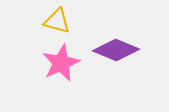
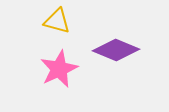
pink star: moved 2 px left, 6 px down
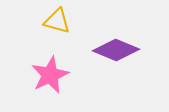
pink star: moved 9 px left, 6 px down
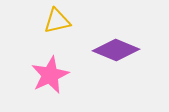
yellow triangle: rotated 28 degrees counterclockwise
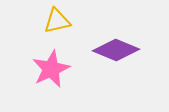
pink star: moved 1 px right, 6 px up
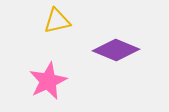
pink star: moved 3 px left, 12 px down
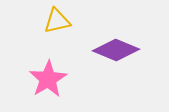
pink star: moved 2 px up; rotated 6 degrees counterclockwise
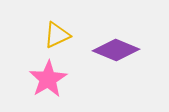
yellow triangle: moved 14 px down; rotated 12 degrees counterclockwise
